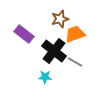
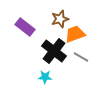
purple rectangle: moved 1 px right, 7 px up
gray line: moved 6 px right, 5 px up
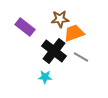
brown star: rotated 12 degrees clockwise
orange trapezoid: moved 1 px left, 1 px up
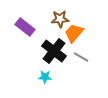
orange trapezoid: rotated 30 degrees counterclockwise
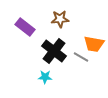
orange trapezoid: moved 20 px right, 11 px down; rotated 120 degrees counterclockwise
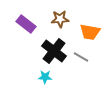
purple rectangle: moved 1 px right, 3 px up
orange trapezoid: moved 4 px left, 12 px up
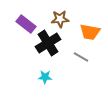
black cross: moved 6 px left, 8 px up; rotated 20 degrees clockwise
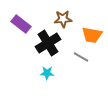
brown star: moved 3 px right
purple rectangle: moved 5 px left
orange trapezoid: moved 2 px right, 3 px down
cyan star: moved 2 px right, 4 px up
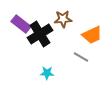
orange trapezoid: rotated 35 degrees counterclockwise
black cross: moved 8 px left, 9 px up
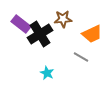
orange trapezoid: moved 1 px up
cyan star: rotated 24 degrees clockwise
